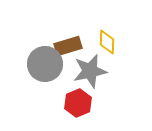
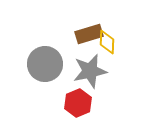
brown rectangle: moved 21 px right, 12 px up
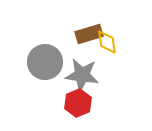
yellow diamond: rotated 10 degrees counterclockwise
gray circle: moved 2 px up
gray star: moved 8 px left, 4 px down; rotated 20 degrees clockwise
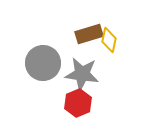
yellow diamond: moved 2 px right, 2 px up; rotated 20 degrees clockwise
gray circle: moved 2 px left, 1 px down
gray star: moved 1 px up
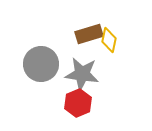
gray circle: moved 2 px left, 1 px down
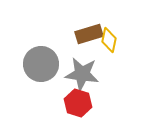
red hexagon: rotated 20 degrees counterclockwise
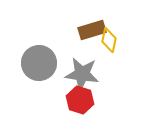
brown rectangle: moved 3 px right, 4 px up
gray circle: moved 2 px left, 1 px up
red hexagon: moved 2 px right, 3 px up
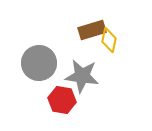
gray star: moved 2 px down
red hexagon: moved 18 px left; rotated 8 degrees counterclockwise
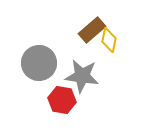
brown rectangle: rotated 24 degrees counterclockwise
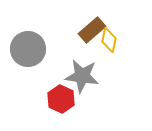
gray circle: moved 11 px left, 14 px up
red hexagon: moved 1 px left, 1 px up; rotated 16 degrees clockwise
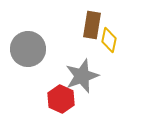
brown rectangle: moved 5 px up; rotated 40 degrees counterclockwise
gray star: rotated 28 degrees counterclockwise
